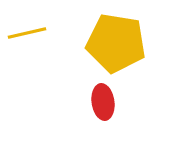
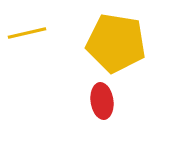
red ellipse: moved 1 px left, 1 px up
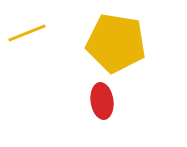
yellow line: rotated 9 degrees counterclockwise
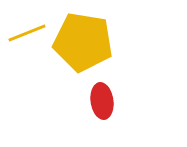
yellow pentagon: moved 33 px left, 1 px up
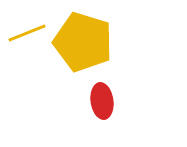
yellow pentagon: rotated 8 degrees clockwise
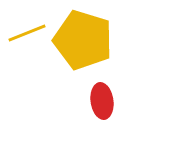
yellow pentagon: moved 2 px up
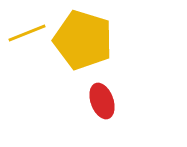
red ellipse: rotated 12 degrees counterclockwise
